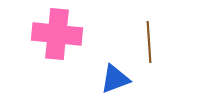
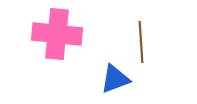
brown line: moved 8 px left
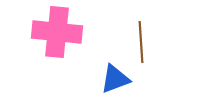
pink cross: moved 2 px up
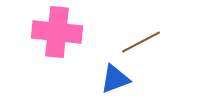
brown line: rotated 66 degrees clockwise
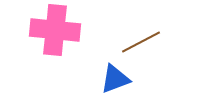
pink cross: moved 2 px left, 2 px up
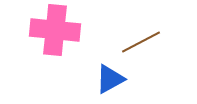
blue triangle: moved 5 px left; rotated 8 degrees counterclockwise
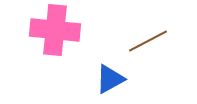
brown line: moved 7 px right, 1 px up
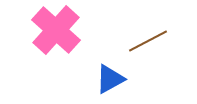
pink cross: moved 1 px right; rotated 36 degrees clockwise
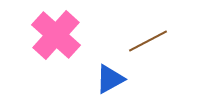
pink cross: moved 5 px down
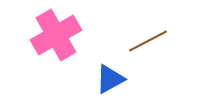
pink cross: rotated 18 degrees clockwise
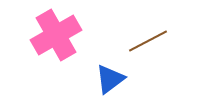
blue triangle: rotated 8 degrees counterclockwise
